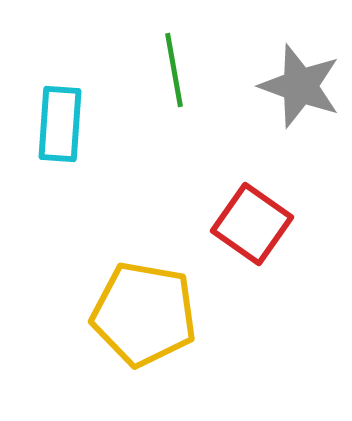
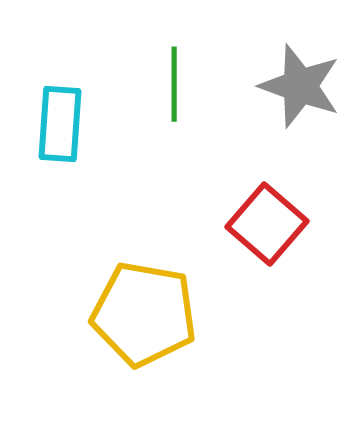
green line: moved 14 px down; rotated 10 degrees clockwise
red square: moved 15 px right; rotated 6 degrees clockwise
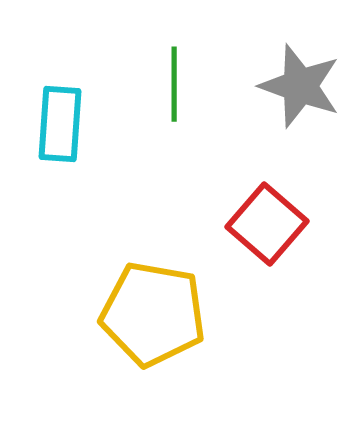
yellow pentagon: moved 9 px right
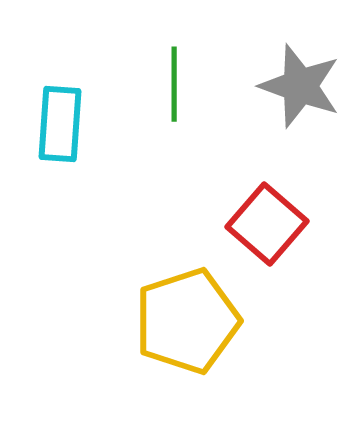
yellow pentagon: moved 34 px right, 7 px down; rotated 28 degrees counterclockwise
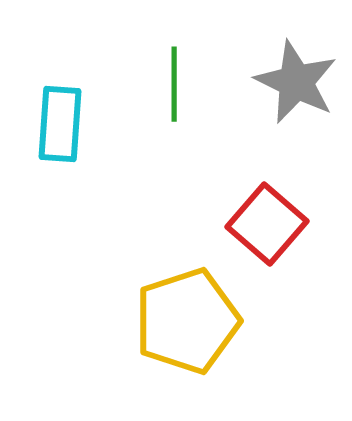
gray star: moved 4 px left, 4 px up; rotated 6 degrees clockwise
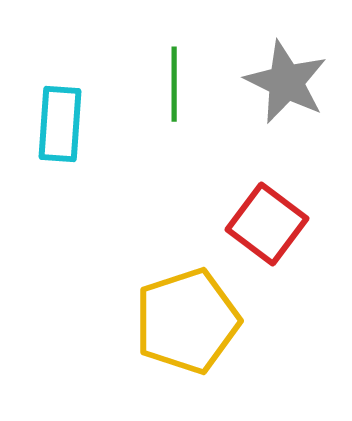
gray star: moved 10 px left
red square: rotated 4 degrees counterclockwise
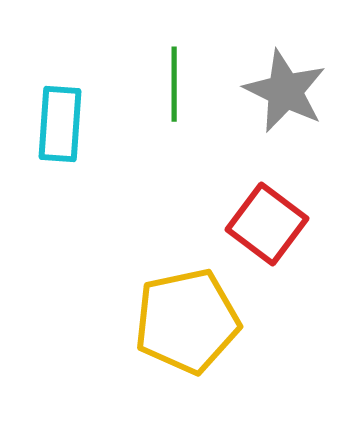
gray star: moved 1 px left, 9 px down
yellow pentagon: rotated 6 degrees clockwise
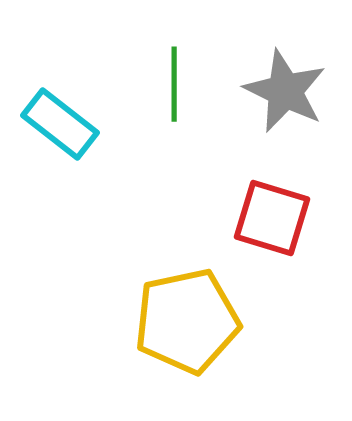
cyan rectangle: rotated 56 degrees counterclockwise
red square: moved 5 px right, 6 px up; rotated 20 degrees counterclockwise
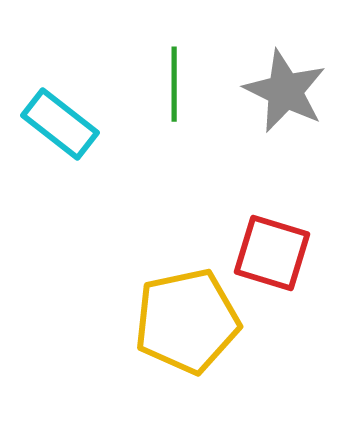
red square: moved 35 px down
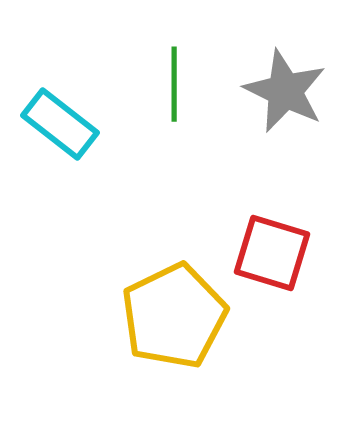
yellow pentagon: moved 13 px left, 5 px up; rotated 14 degrees counterclockwise
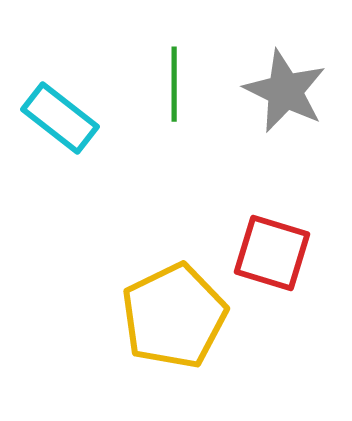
cyan rectangle: moved 6 px up
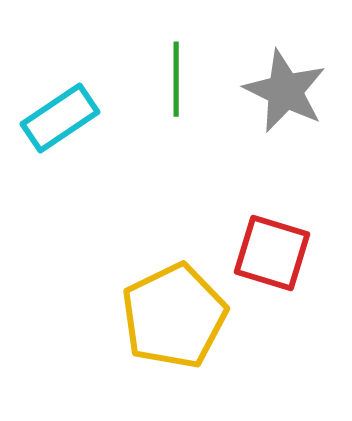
green line: moved 2 px right, 5 px up
cyan rectangle: rotated 72 degrees counterclockwise
